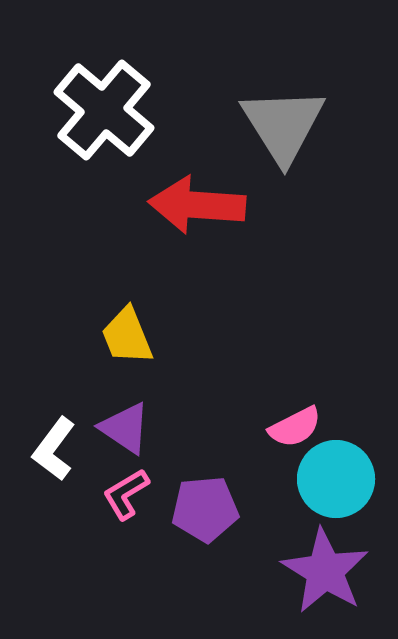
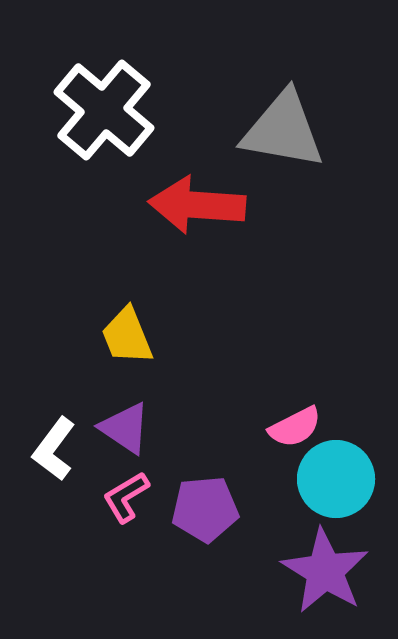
gray triangle: moved 5 px down; rotated 48 degrees counterclockwise
pink L-shape: moved 3 px down
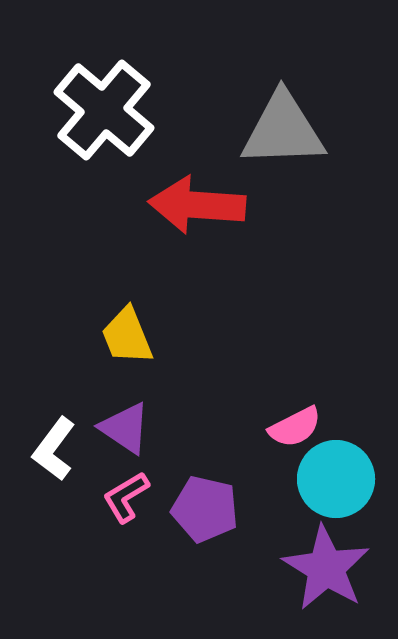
gray triangle: rotated 12 degrees counterclockwise
purple pentagon: rotated 18 degrees clockwise
purple star: moved 1 px right, 3 px up
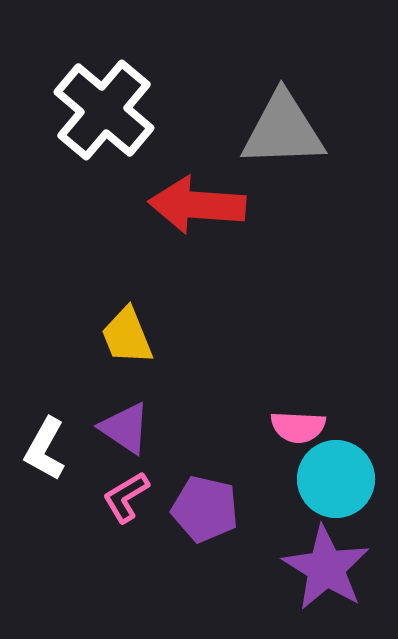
pink semicircle: moved 3 px right; rotated 30 degrees clockwise
white L-shape: moved 9 px left; rotated 8 degrees counterclockwise
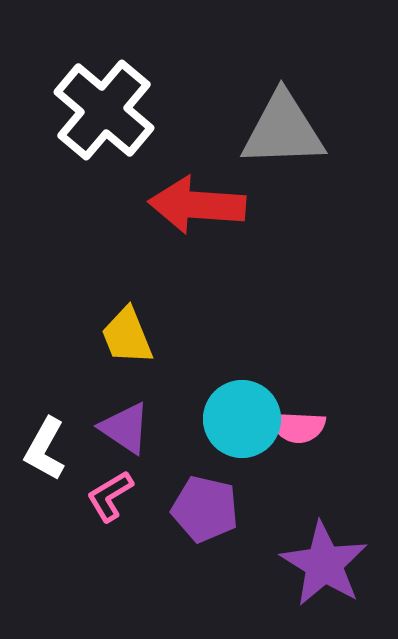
cyan circle: moved 94 px left, 60 px up
pink L-shape: moved 16 px left, 1 px up
purple star: moved 2 px left, 4 px up
